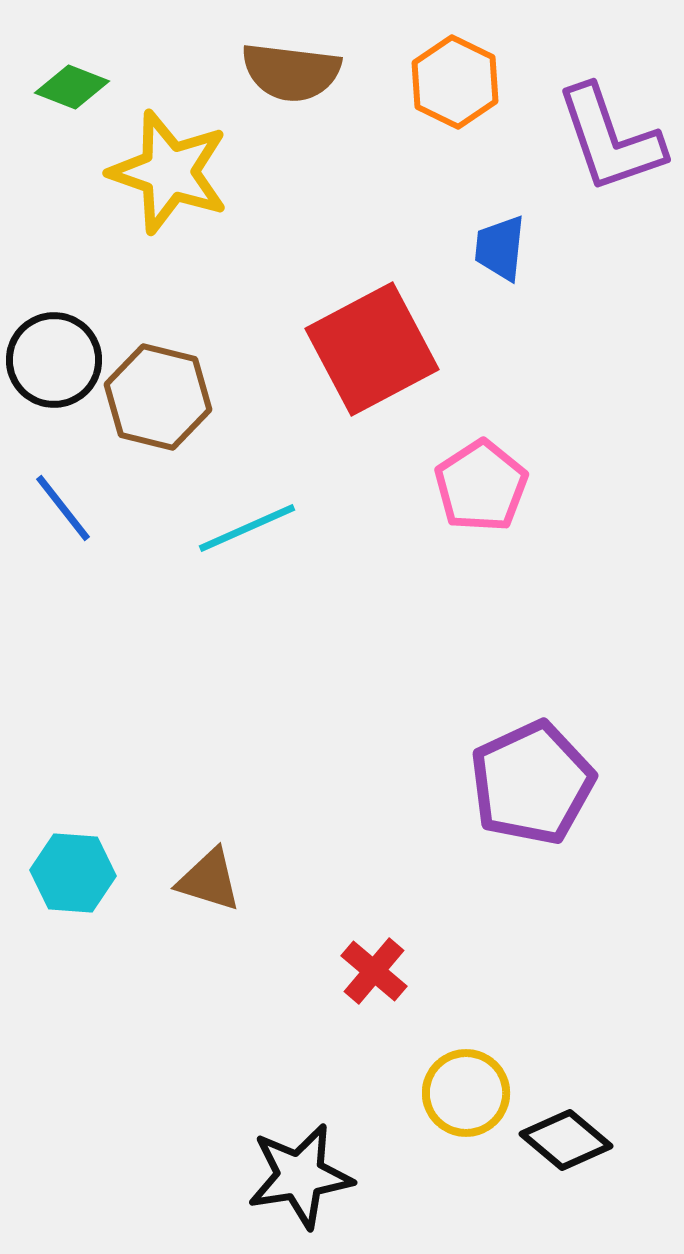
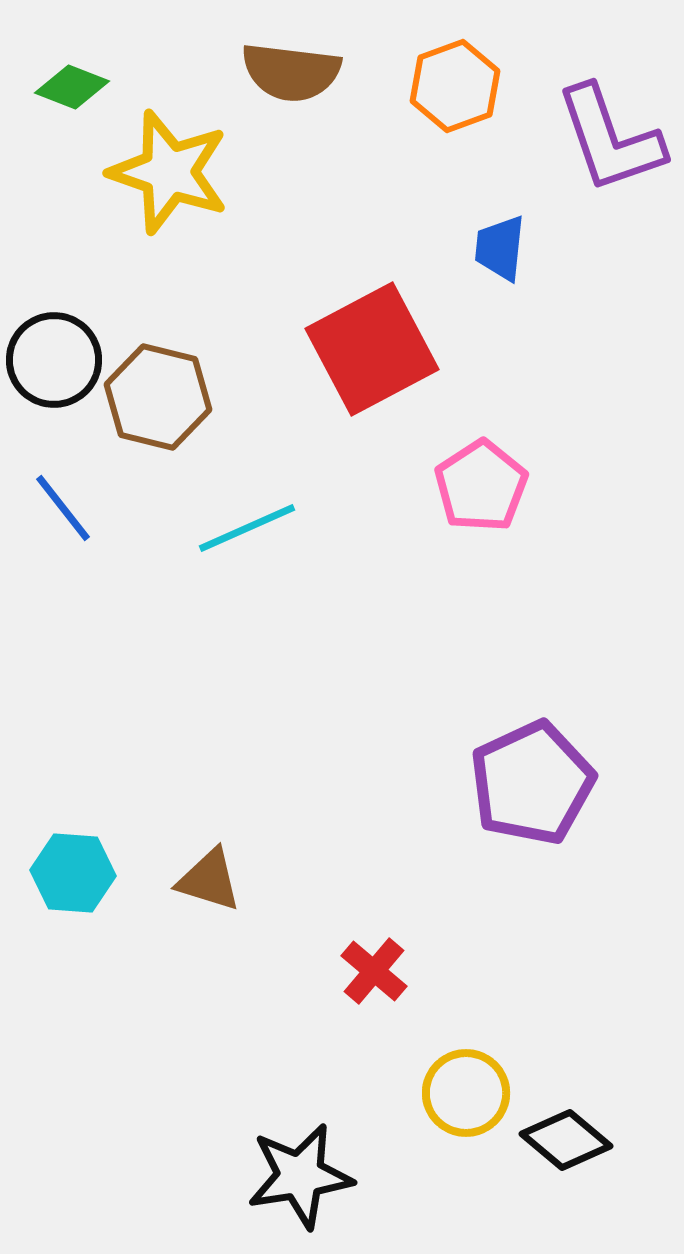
orange hexagon: moved 4 px down; rotated 14 degrees clockwise
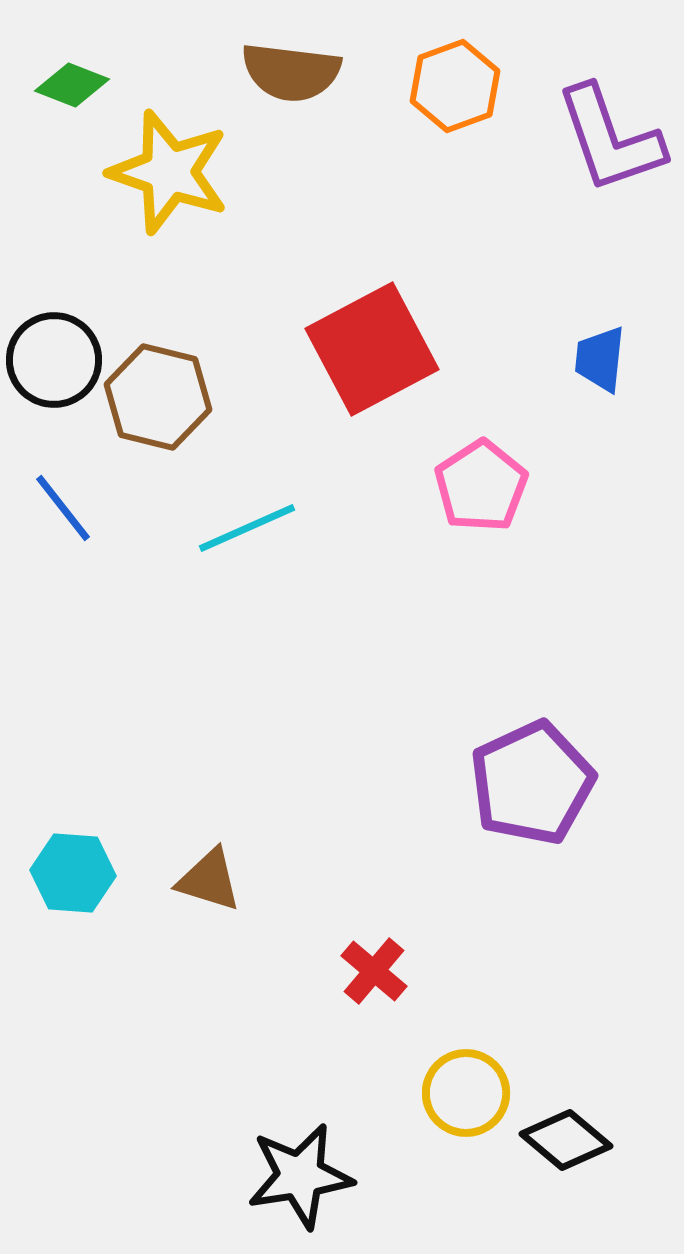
green diamond: moved 2 px up
blue trapezoid: moved 100 px right, 111 px down
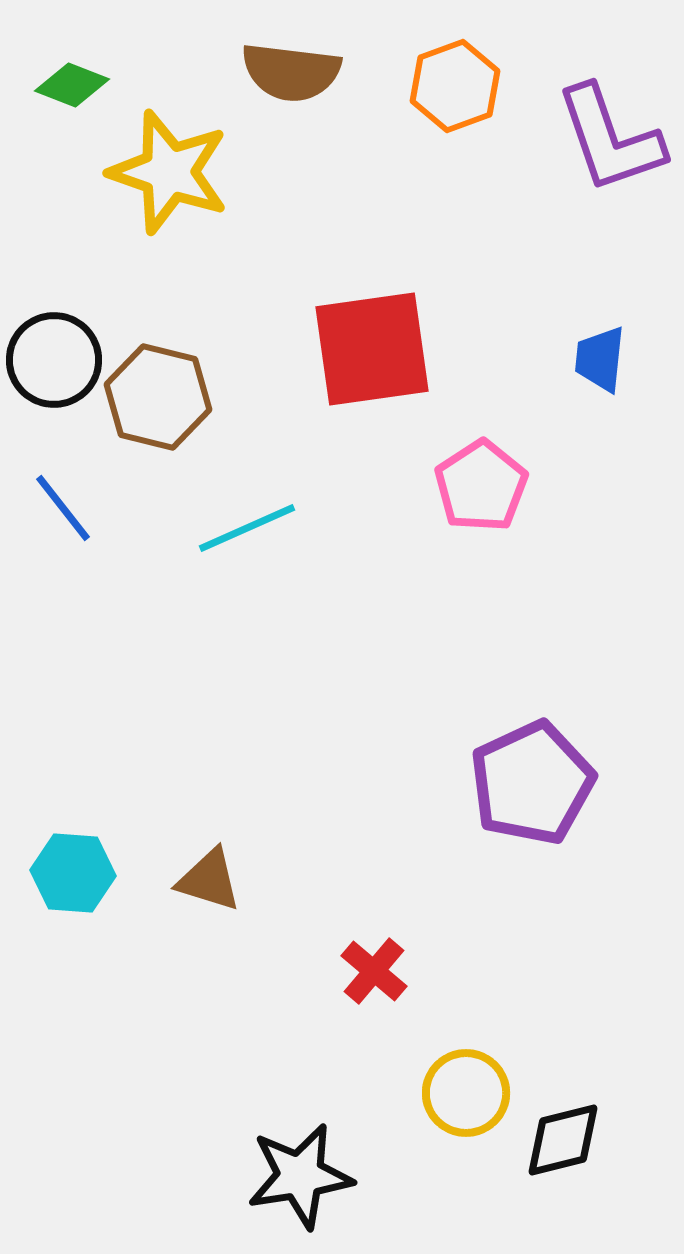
red square: rotated 20 degrees clockwise
black diamond: moved 3 px left; rotated 54 degrees counterclockwise
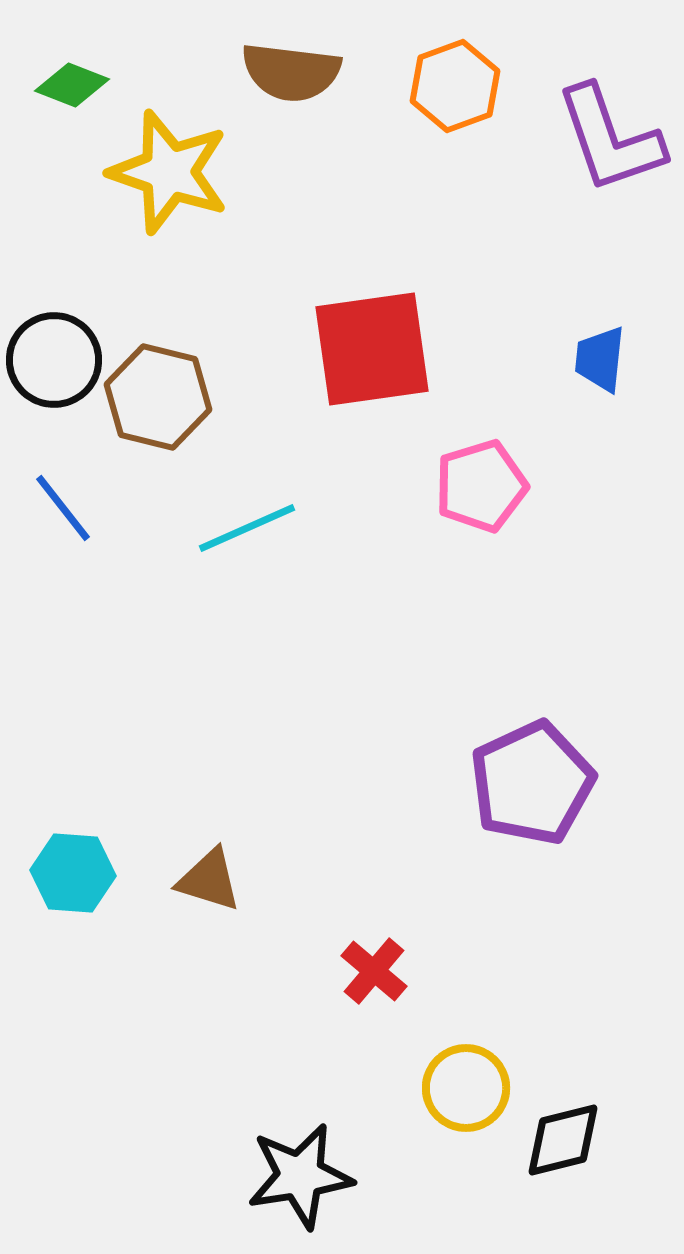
pink pentagon: rotated 16 degrees clockwise
yellow circle: moved 5 px up
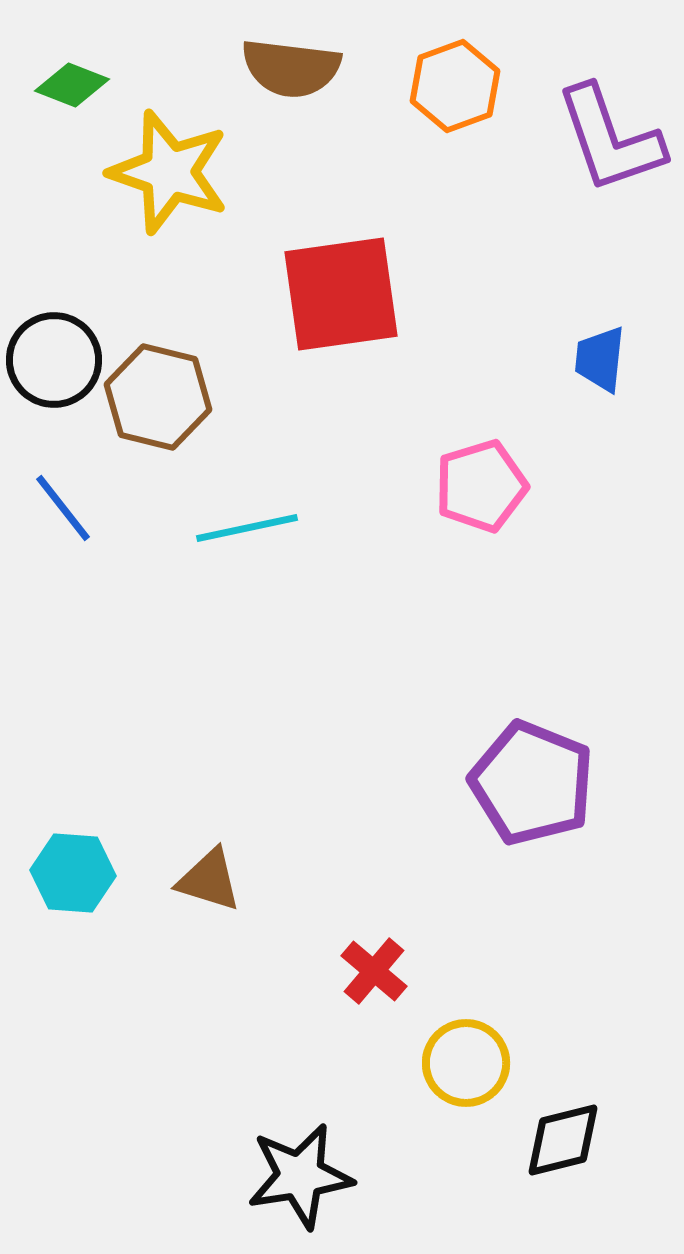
brown semicircle: moved 4 px up
red square: moved 31 px left, 55 px up
cyan line: rotated 12 degrees clockwise
purple pentagon: rotated 25 degrees counterclockwise
yellow circle: moved 25 px up
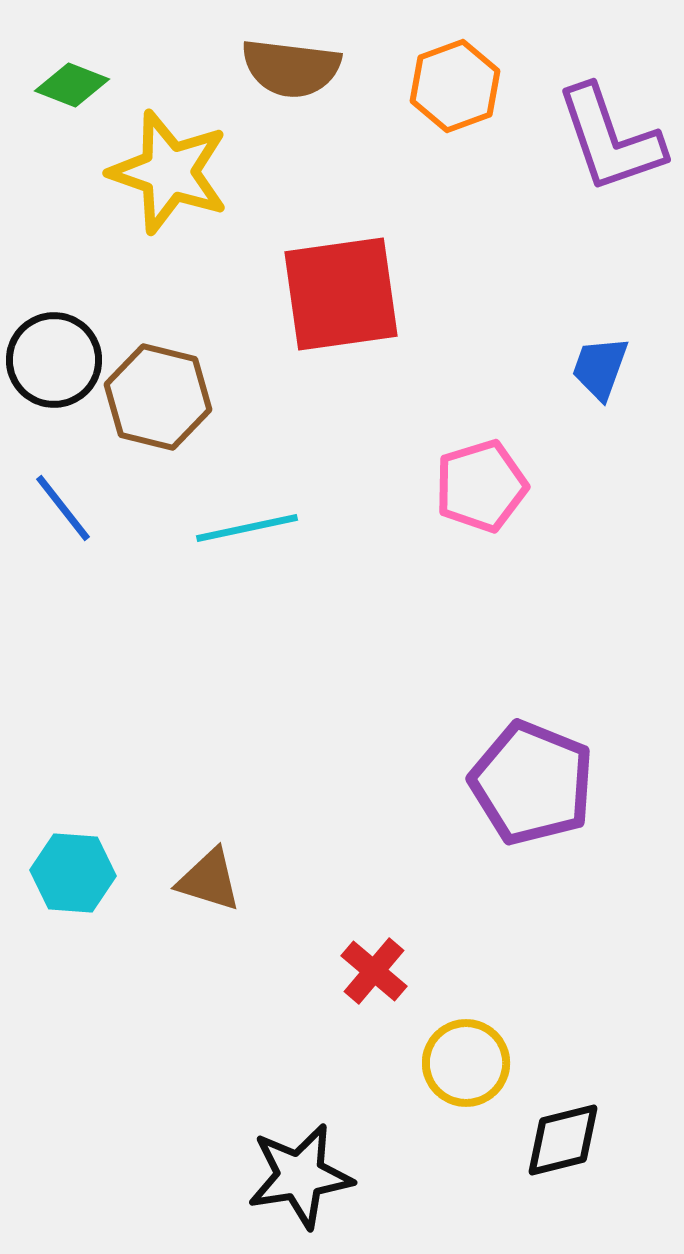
blue trapezoid: moved 9 px down; rotated 14 degrees clockwise
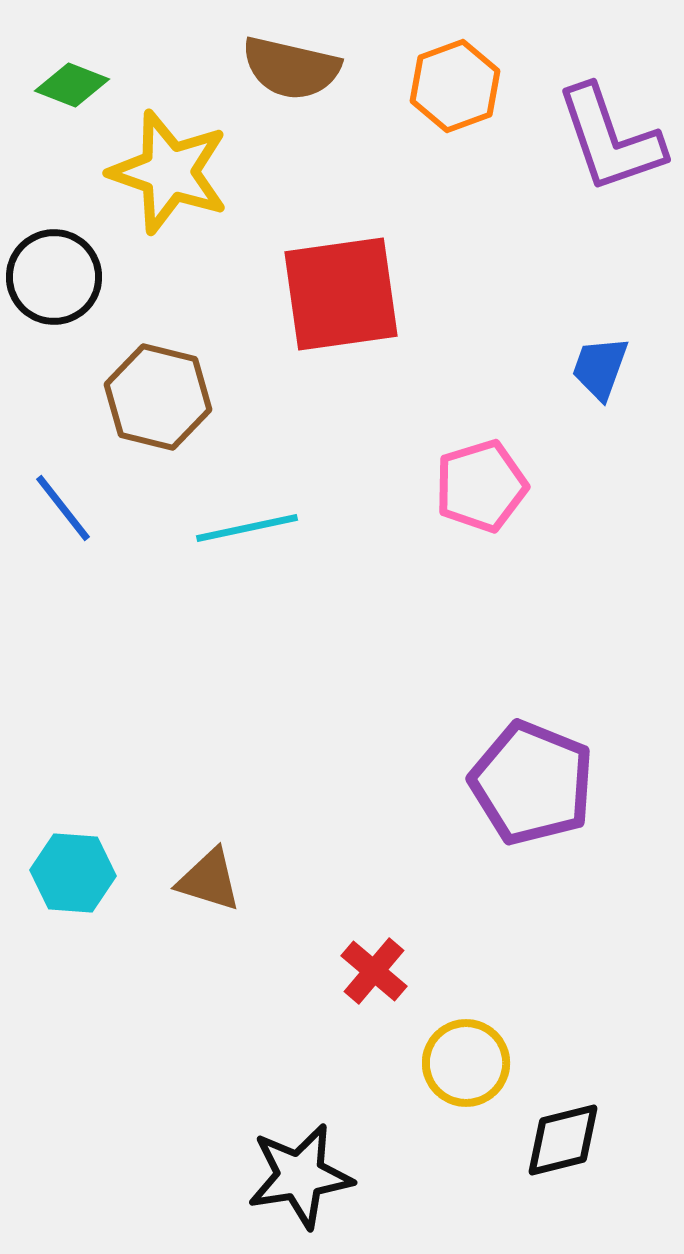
brown semicircle: rotated 6 degrees clockwise
black circle: moved 83 px up
